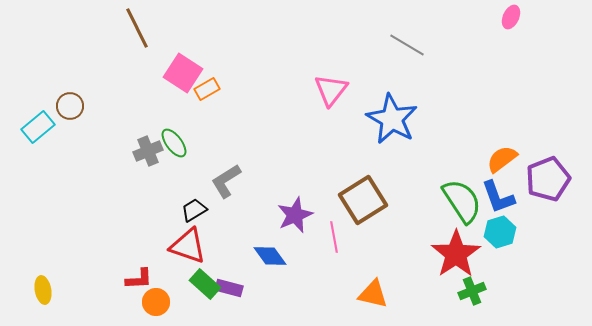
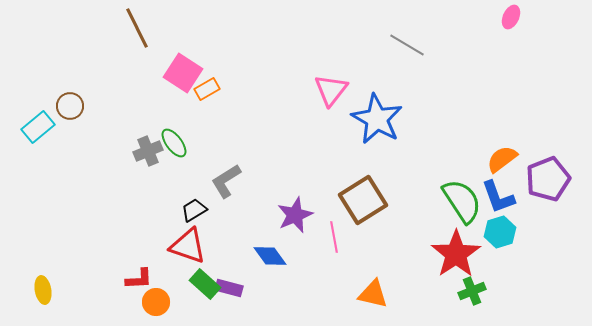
blue star: moved 15 px left
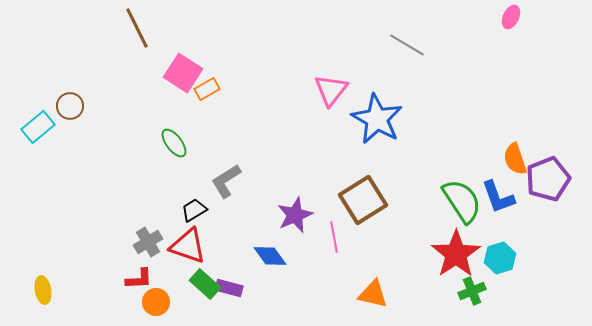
gray cross: moved 91 px down; rotated 8 degrees counterclockwise
orange semicircle: moved 13 px right; rotated 72 degrees counterclockwise
cyan hexagon: moved 26 px down
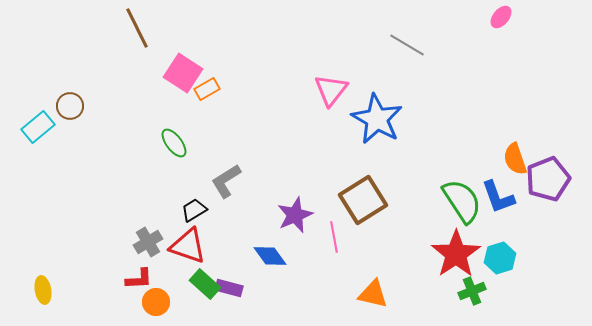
pink ellipse: moved 10 px left; rotated 15 degrees clockwise
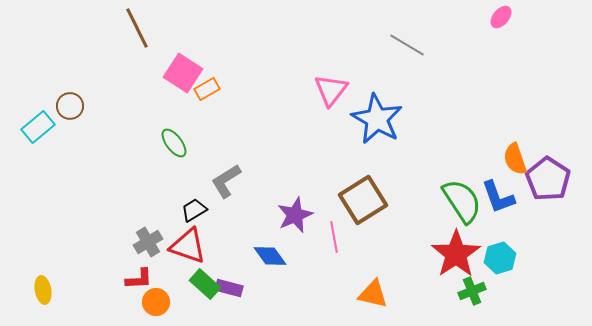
purple pentagon: rotated 18 degrees counterclockwise
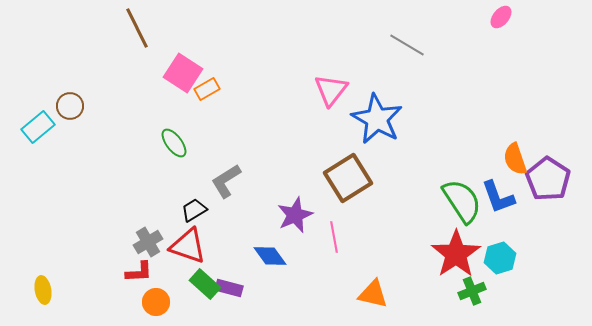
brown square: moved 15 px left, 22 px up
red L-shape: moved 7 px up
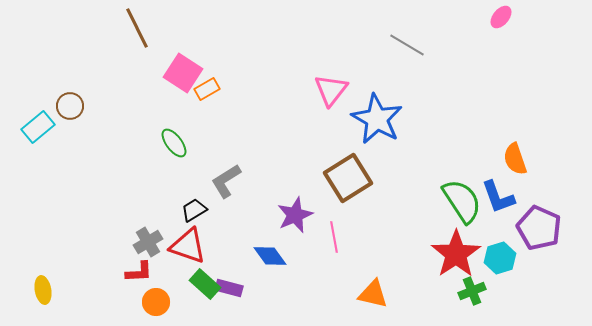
purple pentagon: moved 9 px left, 49 px down; rotated 9 degrees counterclockwise
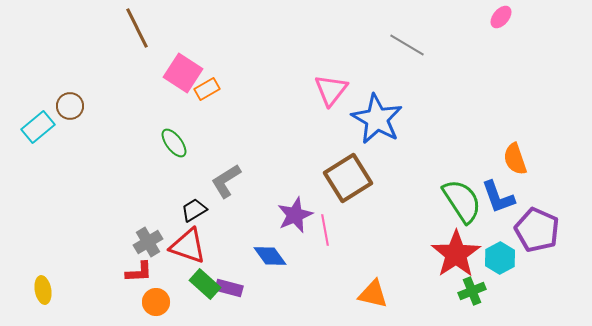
purple pentagon: moved 2 px left, 2 px down
pink line: moved 9 px left, 7 px up
cyan hexagon: rotated 12 degrees counterclockwise
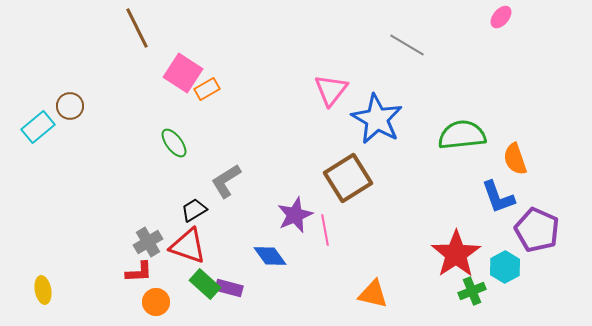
green semicircle: moved 66 px up; rotated 63 degrees counterclockwise
cyan hexagon: moved 5 px right, 9 px down
